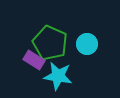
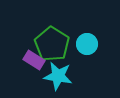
green pentagon: moved 2 px right, 1 px down; rotated 8 degrees clockwise
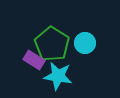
cyan circle: moved 2 px left, 1 px up
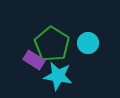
cyan circle: moved 3 px right
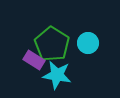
cyan star: moved 1 px left, 1 px up
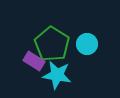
cyan circle: moved 1 px left, 1 px down
purple rectangle: moved 1 px down
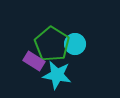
cyan circle: moved 12 px left
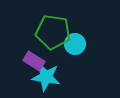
green pentagon: moved 1 px right, 12 px up; rotated 24 degrees counterclockwise
cyan star: moved 11 px left, 2 px down
